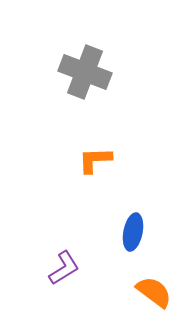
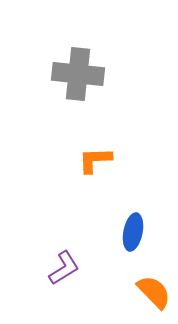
gray cross: moved 7 px left, 2 px down; rotated 15 degrees counterclockwise
orange semicircle: rotated 9 degrees clockwise
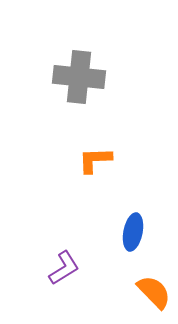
gray cross: moved 1 px right, 3 px down
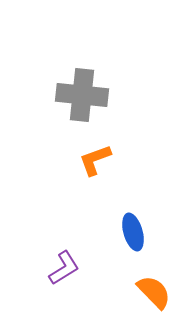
gray cross: moved 3 px right, 18 px down
orange L-shape: rotated 18 degrees counterclockwise
blue ellipse: rotated 27 degrees counterclockwise
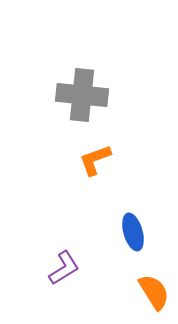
orange semicircle: rotated 12 degrees clockwise
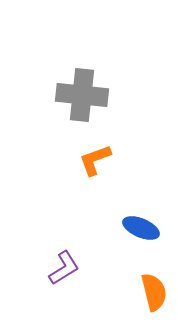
blue ellipse: moved 8 px right, 4 px up; rotated 51 degrees counterclockwise
orange semicircle: rotated 18 degrees clockwise
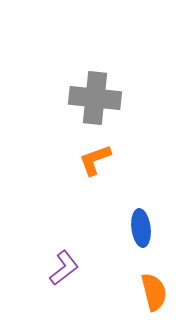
gray cross: moved 13 px right, 3 px down
blue ellipse: rotated 60 degrees clockwise
purple L-shape: rotated 6 degrees counterclockwise
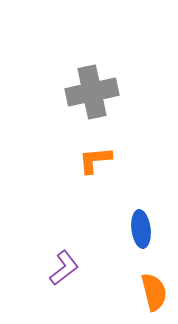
gray cross: moved 3 px left, 6 px up; rotated 18 degrees counterclockwise
orange L-shape: rotated 15 degrees clockwise
blue ellipse: moved 1 px down
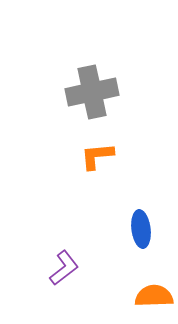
orange L-shape: moved 2 px right, 4 px up
orange semicircle: moved 4 px down; rotated 78 degrees counterclockwise
